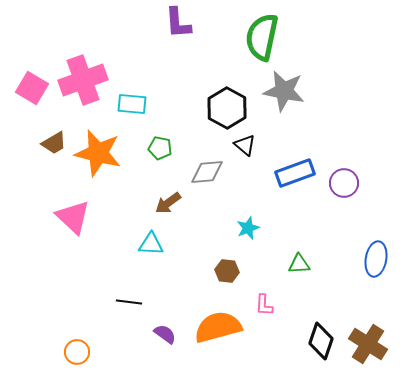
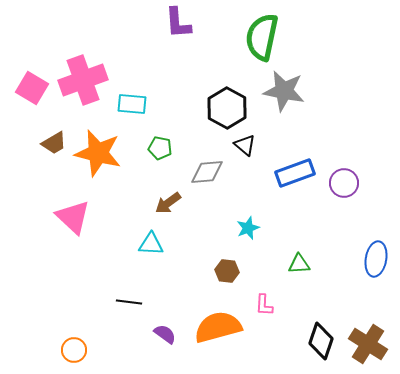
orange circle: moved 3 px left, 2 px up
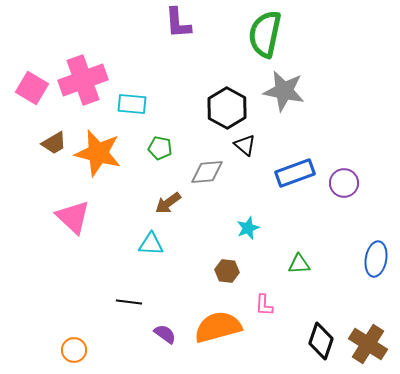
green semicircle: moved 3 px right, 3 px up
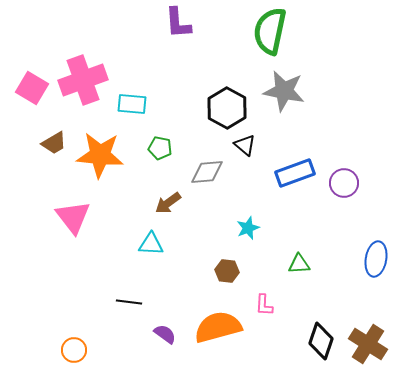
green semicircle: moved 5 px right, 3 px up
orange star: moved 2 px right, 2 px down; rotated 9 degrees counterclockwise
pink triangle: rotated 9 degrees clockwise
